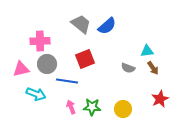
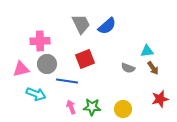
gray trapezoid: rotated 25 degrees clockwise
red star: rotated 12 degrees clockwise
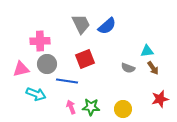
green star: moved 1 px left
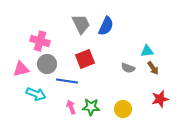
blue semicircle: moved 1 px left; rotated 24 degrees counterclockwise
pink cross: rotated 18 degrees clockwise
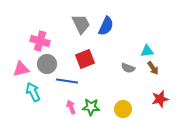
cyan arrow: moved 3 px left, 2 px up; rotated 138 degrees counterclockwise
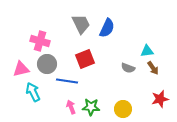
blue semicircle: moved 1 px right, 2 px down
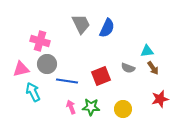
red square: moved 16 px right, 17 px down
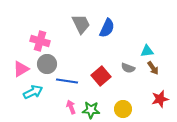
pink triangle: rotated 18 degrees counterclockwise
red square: rotated 18 degrees counterclockwise
cyan arrow: rotated 90 degrees clockwise
green star: moved 3 px down
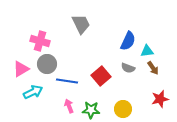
blue semicircle: moved 21 px right, 13 px down
pink arrow: moved 2 px left, 1 px up
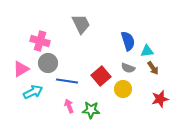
blue semicircle: rotated 42 degrees counterclockwise
gray circle: moved 1 px right, 1 px up
yellow circle: moved 20 px up
